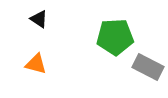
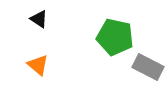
green pentagon: rotated 15 degrees clockwise
orange triangle: moved 2 px right, 1 px down; rotated 25 degrees clockwise
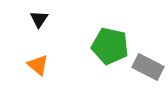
black triangle: rotated 30 degrees clockwise
green pentagon: moved 5 px left, 9 px down
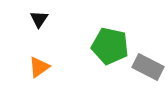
orange triangle: moved 1 px right, 2 px down; rotated 45 degrees clockwise
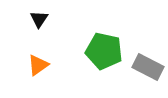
green pentagon: moved 6 px left, 5 px down
orange triangle: moved 1 px left, 2 px up
